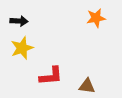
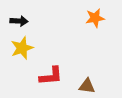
orange star: moved 1 px left
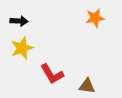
red L-shape: moved 1 px right, 2 px up; rotated 65 degrees clockwise
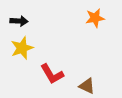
brown triangle: rotated 18 degrees clockwise
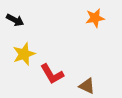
black arrow: moved 4 px left, 1 px up; rotated 24 degrees clockwise
yellow star: moved 2 px right, 6 px down
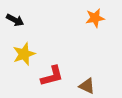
red L-shape: moved 2 px down; rotated 75 degrees counterclockwise
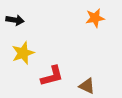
black arrow: rotated 18 degrees counterclockwise
yellow star: moved 1 px left, 1 px up
